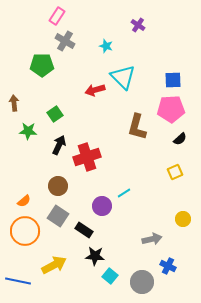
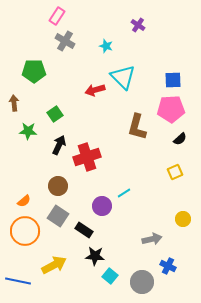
green pentagon: moved 8 px left, 6 px down
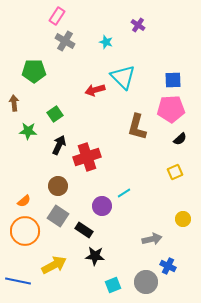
cyan star: moved 4 px up
cyan square: moved 3 px right, 9 px down; rotated 28 degrees clockwise
gray circle: moved 4 px right
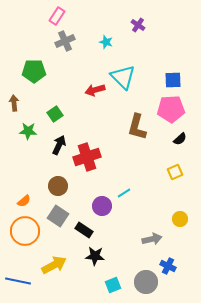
gray cross: rotated 36 degrees clockwise
yellow circle: moved 3 px left
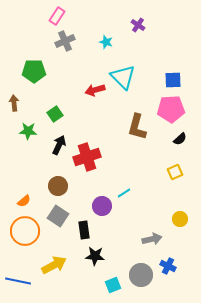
black rectangle: rotated 48 degrees clockwise
gray circle: moved 5 px left, 7 px up
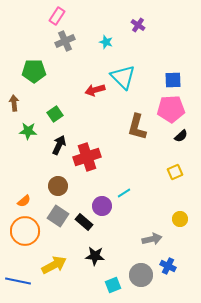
black semicircle: moved 1 px right, 3 px up
black rectangle: moved 8 px up; rotated 42 degrees counterclockwise
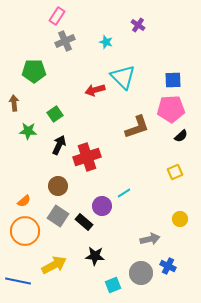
brown L-shape: rotated 124 degrees counterclockwise
gray arrow: moved 2 px left
gray circle: moved 2 px up
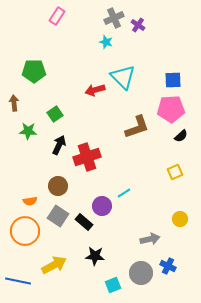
gray cross: moved 49 px right, 23 px up
orange semicircle: moved 6 px right; rotated 32 degrees clockwise
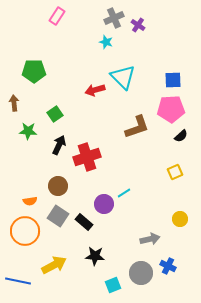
purple circle: moved 2 px right, 2 px up
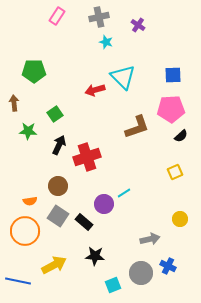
gray cross: moved 15 px left, 1 px up; rotated 12 degrees clockwise
blue square: moved 5 px up
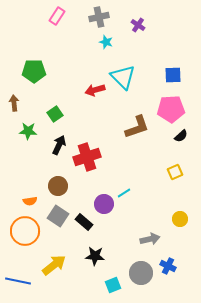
yellow arrow: rotated 10 degrees counterclockwise
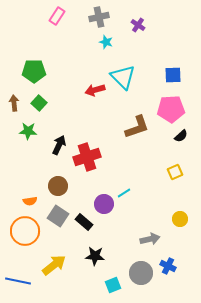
green square: moved 16 px left, 11 px up; rotated 14 degrees counterclockwise
